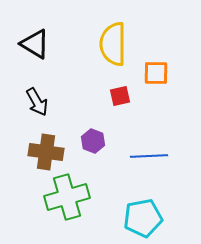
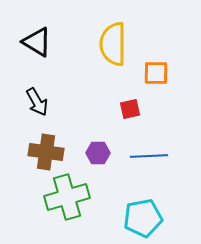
black triangle: moved 2 px right, 2 px up
red square: moved 10 px right, 13 px down
purple hexagon: moved 5 px right, 12 px down; rotated 20 degrees counterclockwise
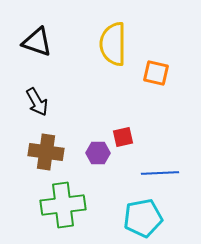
black triangle: rotated 12 degrees counterclockwise
orange square: rotated 12 degrees clockwise
red square: moved 7 px left, 28 px down
blue line: moved 11 px right, 17 px down
green cross: moved 4 px left, 8 px down; rotated 9 degrees clockwise
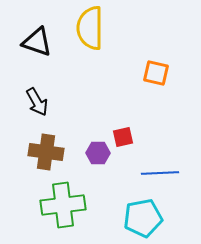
yellow semicircle: moved 23 px left, 16 px up
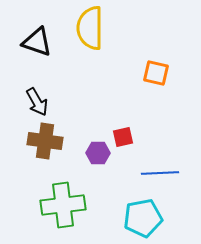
brown cross: moved 1 px left, 11 px up
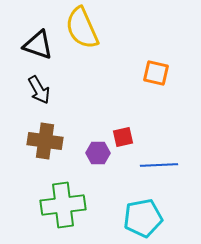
yellow semicircle: moved 8 px left; rotated 24 degrees counterclockwise
black triangle: moved 1 px right, 3 px down
black arrow: moved 2 px right, 12 px up
blue line: moved 1 px left, 8 px up
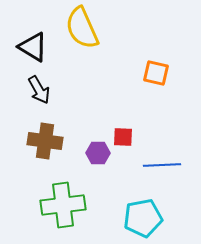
black triangle: moved 5 px left, 2 px down; rotated 12 degrees clockwise
red square: rotated 15 degrees clockwise
blue line: moved 3 px right
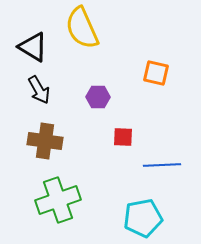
purple hexagon: moved 56 px up
green cross: moved 5 px left, 5 px up; rotated 12 degrees counterclockwise
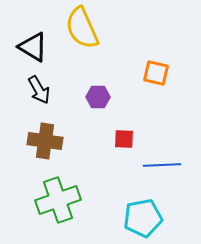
red square: moved 1 px right, 2 px down
